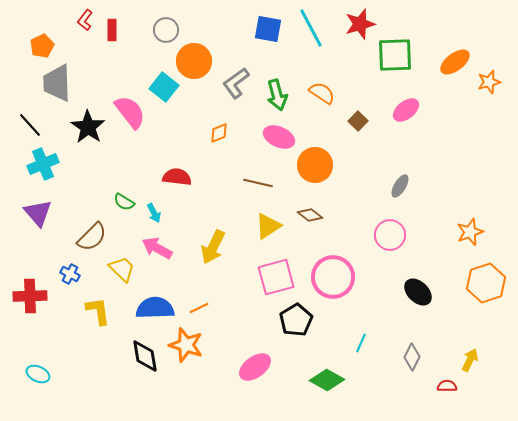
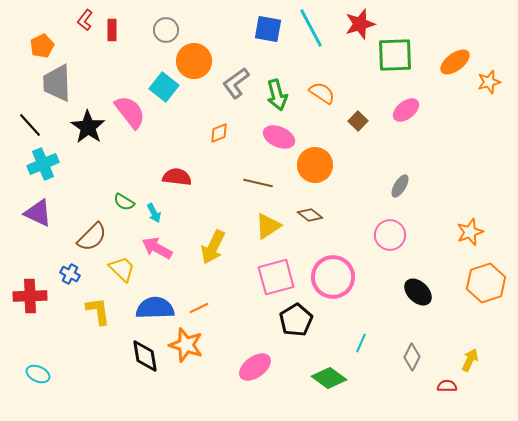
purple triangle at (38, 213): rotated 24 degrees counterclockwise
green diamond at (327, 380): moved 2 px right, 2 px up; rotated 8 degrees clockwise
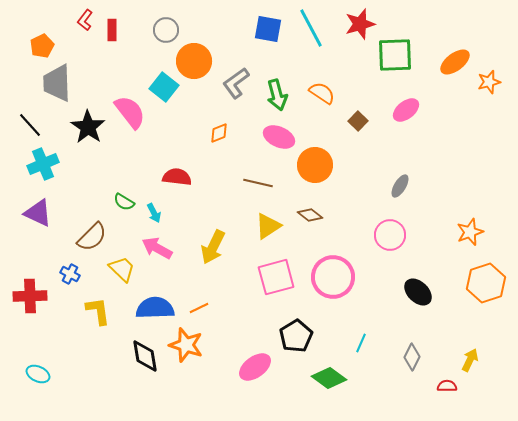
black pentagon at (296, 320): moved 16 px down
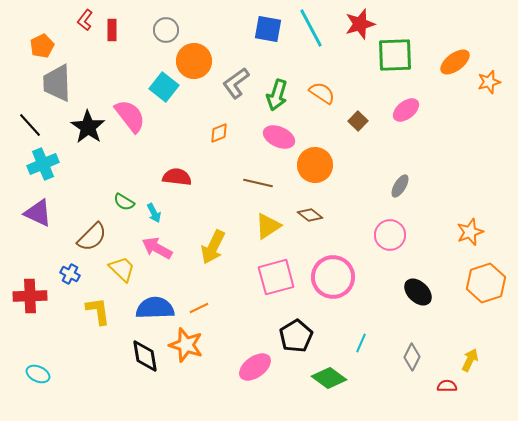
green arrow at (277, 95): rotated 32 degrees clockwise
pink semicircle at (130, 112): moved 4 px down
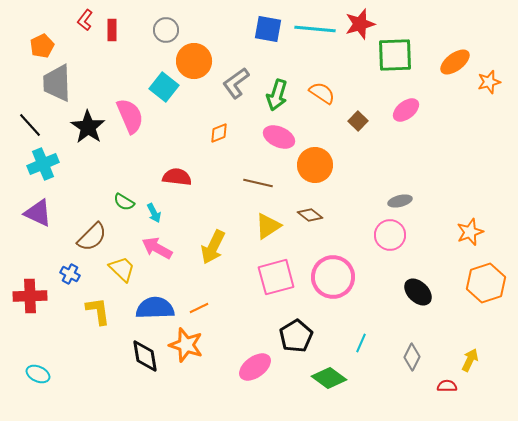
cyan line at (311, 28): moved 4 px right, 1 px down; rotated 57 degrees counterclockwise
pink semicircle at (130, 116): rotated 15 degrees clockwise
gray ellipse at (400, 186): moved 15 px down; rotated 45 degrees clockwise
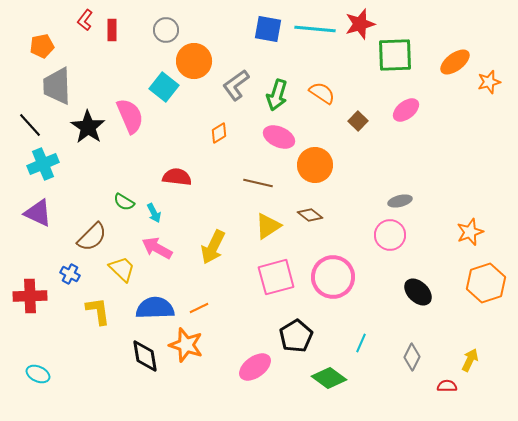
orange pentagon at (42, 46): rotated 15 degrees clockwise
gray trapezoid at (57, 83): moved 3 px down
gray L-shape at (236, 83): moved 2 px down
orange diamond at (219, 133): rotated 10 degrees counterclockwise
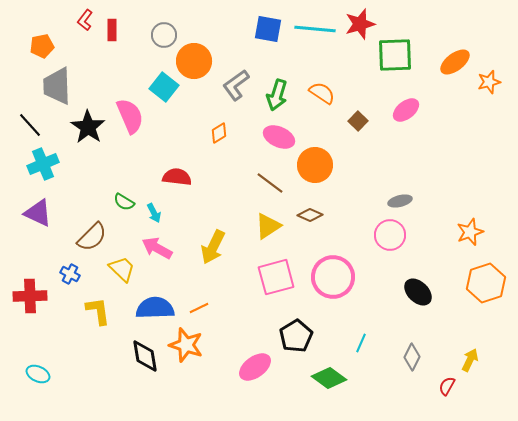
gray circle at (166, 30): moved 2 px left, 5 px down
brown line at (258, 183): moved 12 px right; rotated 24 degrees clockwise
brown diamond at (310, 215): rotated 15 degrees counterclockwise
red semicircle at (447, 386): rotated 60 degrees counterclockwise
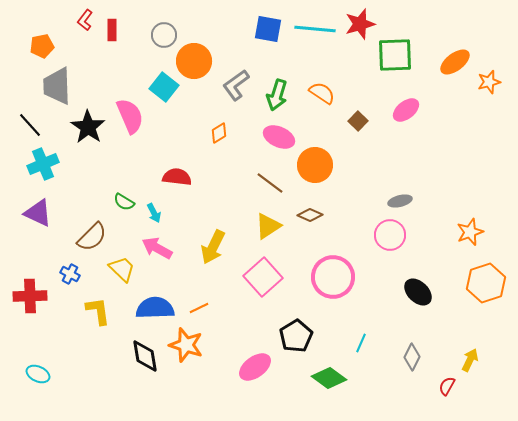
pink square at (276, 277): moved 13 px left; rotated 27 degrees counterclockwise
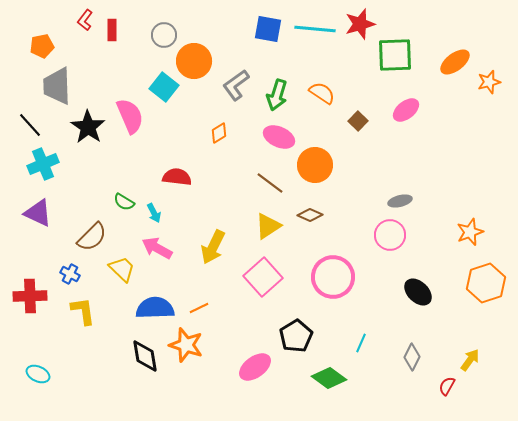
yellow L-shape at (98, 311): moved 15 px left
yellow arrow at (470, 360): rotated 10 degrees clockwise
